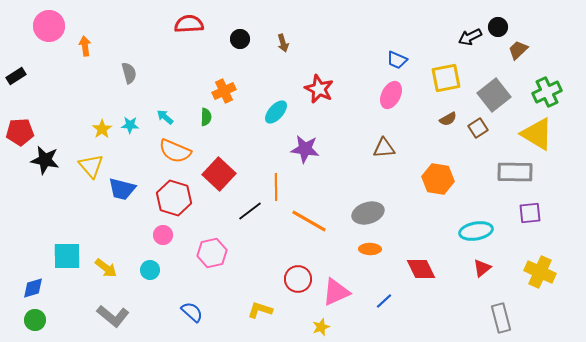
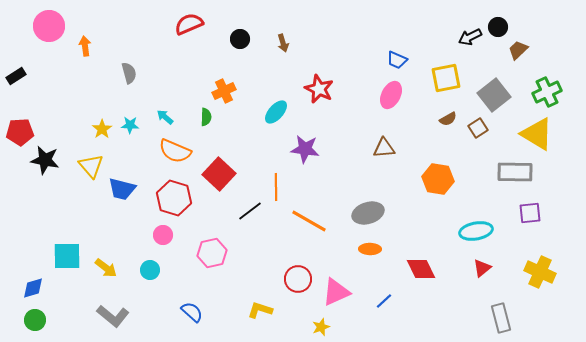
red semicircle at (189, 24): rotated 20 degrees counterclockwise
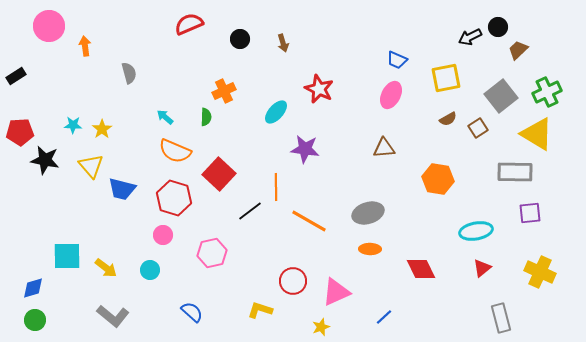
gray square at (494, 95): moved 7 px right, 1 px down
cyan star at (130, 125): moved 57 px left
red circle at (298, 279): moved 5 px left, 2 px down
blue line at (384, 301): moved 16 px down
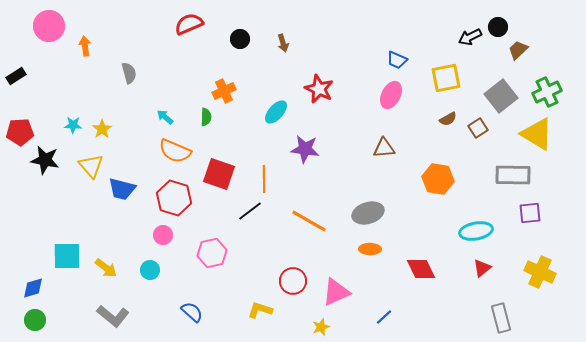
gray rectangle at (515, 172): moved 2 px left, 3 px down
red square at (219, 174): rotated 24 degrees counterclockwise
orange line at (276, 187): moved 12 px left, 8 px up
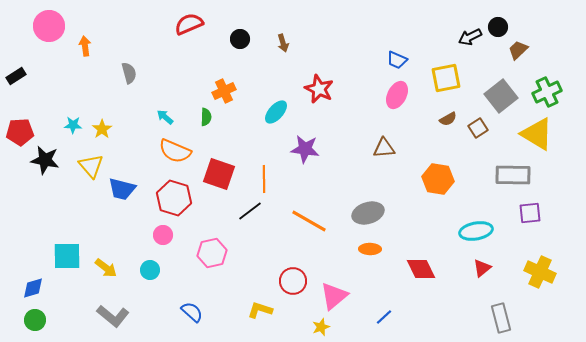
pink ellipse at (391, 95): moved 6 px right
pink triangle at (336, 292): moved 2 px left, 4 px down; rotated 16 degrees counterclockwise
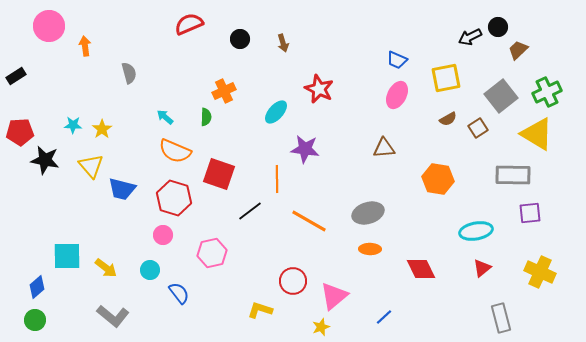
orange line at (264, 179): moved 13 px right
blue diamond at (33, 288): moved 4 px right, 1 px up; rotated 25 degrees counterclockwise
blue semicircle at (192, 312): moved 13 px left, 19 px up; rotated 10 degrees clockwise
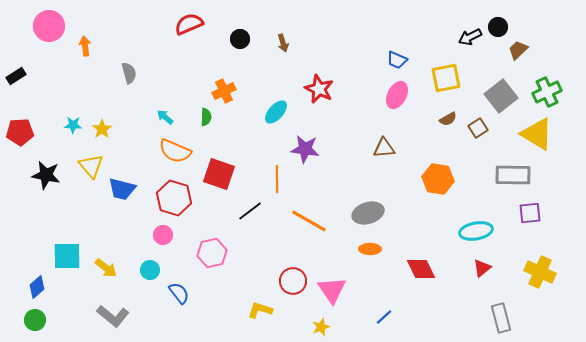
black star at (45, 160): moved 1 px right, 15 px down
pink triangle at (334, 296): moved 2 px left, 6 px up; rotated 24 degrees counterclockwise
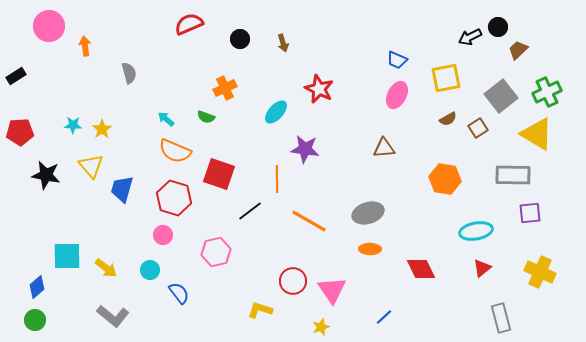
orange cross at (224, 91): moved 1 px right, 3 px up
cyan arrow at (165, 117): moved 1 px right, 2 px down
green semicircle at (206, 117): rotated 108 degrees clockwise
orange hexagon at (438, 179): moved 7 px right
blue trapezoid at (122, 189): rotated 92 degrees clockwise
pink hexagon at (212, 253): moved 4 px right, 1 px up
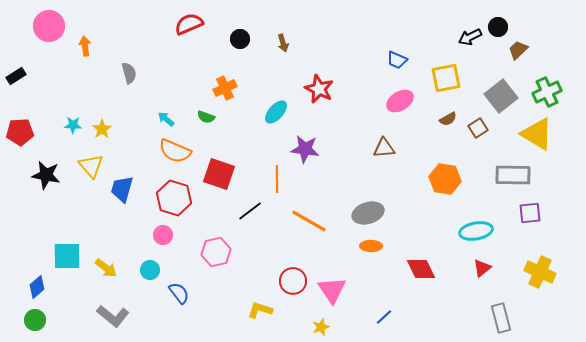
pink ellipse at (397, 95): moved 3 px right, 6 px down; rotated 32 degrees clockwise
orange ellipse at (370, 249): moved 1 px right, 3 px up
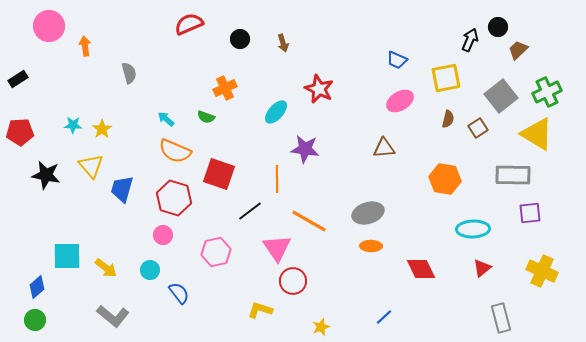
black arrow at (470, 37): moved 3 px down; rotated 140 degrees clockwise
black rectangle at (16, 76): moved 2 px right, 3 px down
brown semicircle at (448, 119): rotated 48 degrees counterclockwise
cyan ellipse at (476, 231): moved 3 px left, 2 px up; rotated 8 degrees clockwise
yellow cross at (540, 272): moved 2 px right, 1 px up
pink triangle at (332, 290): moved 55 px left, 42 px up
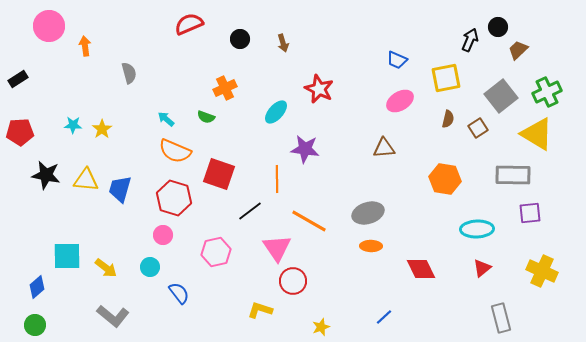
yellow triangle at (91, 166): moved 5 px left, 14 px down; rotated 44 degrees counterclockwise
blue trapezoid at (122, 189): moved 2 px left
cyan ellipse at (473, 229): moved 4 px right
cyan circle at (150, 270): moved 3 px up
green circle at (35, 320): moved 5 px down
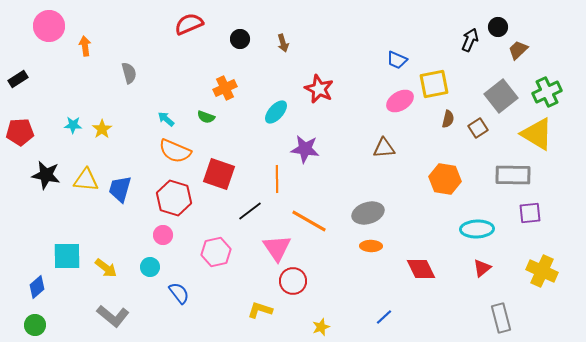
yellow square at (446, 78): moved 12 px left, 6 px down
